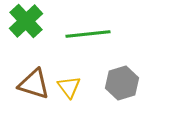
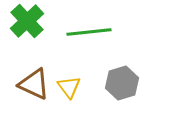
green cross: moved 1 px right
green line: moved 1 px right, 2 px up
brown triangle: rotated 8 degrees clockwise
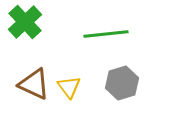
green cross: moved 2 px left, 1 px down
green line: moved 17 px right, 2 px down
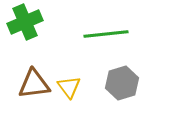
green cross: rotated 20 degrees clockwise
brown triangle: rotated 32 degrees counterclockwise
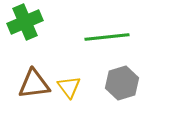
green line: moved 1 px right, 3 px down
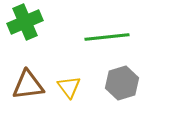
brown triangle: moved 6 px left, 1 px down
